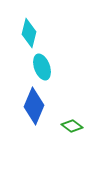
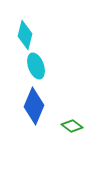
cyan diamond: moved 4 px left, 2 px down
cyan ellipse: moved 6 px left, 1 px up
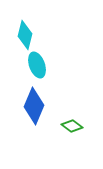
cyan ellipse: moved 1 px right, 1 px up
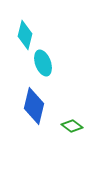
cyan ellipse: moved 6 px right, 2 px up
blue diamond: rotated 9 degrees counterclockwise
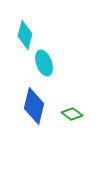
cyan ellipse: moved 1 px right
green diamond: moved 12 px up
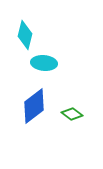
cyan ellipse: rotated 65 degrees counterclockwise
blue diamond: rotated 39 degrees clockwise
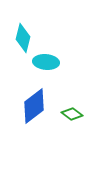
cyan diamond: moved 2 px left, 3 px down
cyan ellipse: moved 2 px right, 1 px up
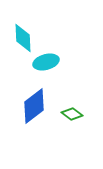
cyan diamond: rotated 16 degrees counterclockwise
cyan ellipse: rotated 20 degrees counterclockwise
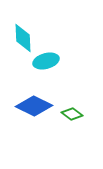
cyan ellipse: moved 1 px up
blue diamond: rotated 63 degrees clockwise
